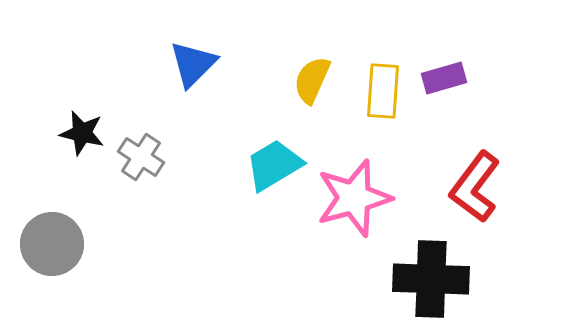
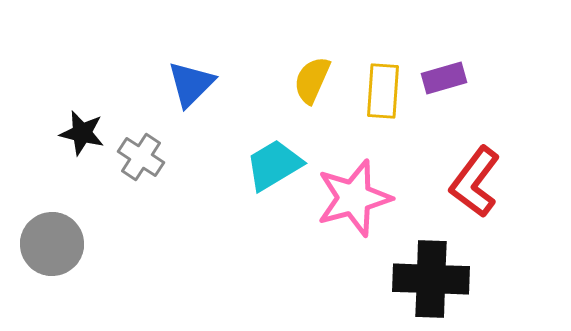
blue triangle: moved 2 px left, 20 px down
red L-shape: moved 5 px up
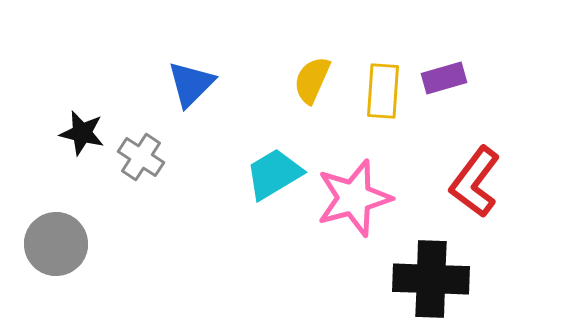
cyan trapezoid: moved 9 px down
gray circle: moved 4 px right
